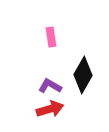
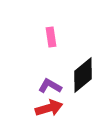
black diamond: rotated 21 degrees clockwise
red arrow: moved 1 px left, 1 px up
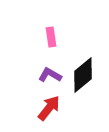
purple L-shape: moved 11 px up
red arrow: rotated 36 degrees counterclockwise
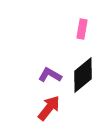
pink rectangle: moved 31 px right, 8 px up; rotated 18 degrees clockwise
